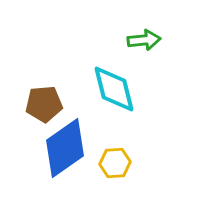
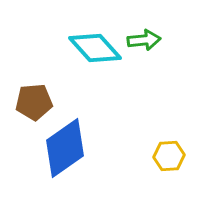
cyan diamond: moved 19 px left, 41 px up; rotated 28 degrees counterclockwise
brown pentagon: moved 10 px left, 2 px up
yellow hexagon: moved 54 px right, 7 px up
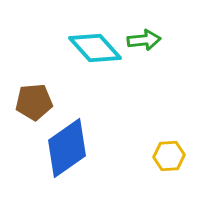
blue diamond: moved 2 px right
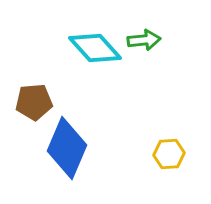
blue diamond: rotated 32 degrees counterclockwise
yellow hexagon: moved 2 px up
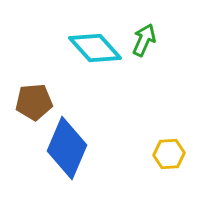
green arrow: rotated 60 degrees counterclockwise
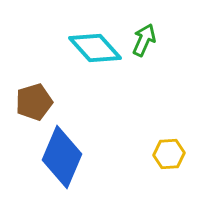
brown pentagon: rotated 12 degrees counterclockwise
blue diamond: moved 5 px left, 9 px down
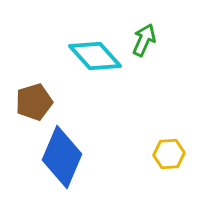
cyan diamond: moved 8 px down
